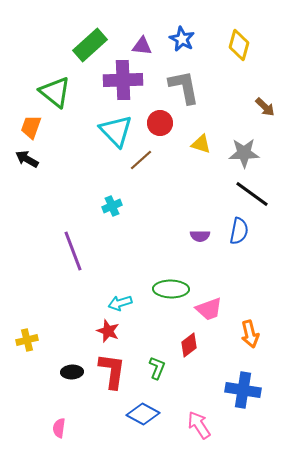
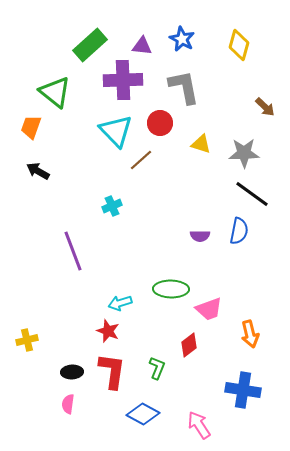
black arrow: moved 11 px right, 12 px down
pink semicircle: moved 9 px right, 24 px up
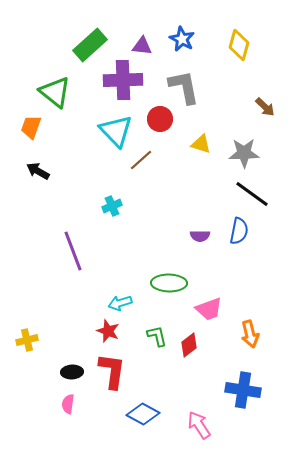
red circle: moved 4 px up
green ellipse: moved 2 px left, 6 px up
green L-shape: moved 32 px up; rotated 35 degrees counterclockwise
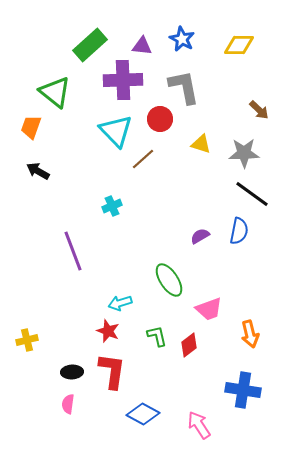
yellow diamond: rotated 76 degrees clockwise
brown arrow: moved 6 px left, 3 px down
brown line: moved 2 px right, 1 px up
purple semicircle: rotated 150 degrees clockwise
green ellipse: moved 3 px up; rotated 56 degrees clockwise
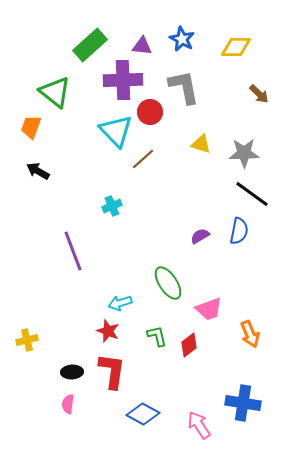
yellow diamond: moved 3 px left, 2 px down
brown arrow: moved 16 px up
red circle: moved 10 px left, 7 px up
green ellipse: moved 1 px left, 3 px down
orange arrow: rotated 8 degrees counterclockwise
blue cross: moved 13 px down
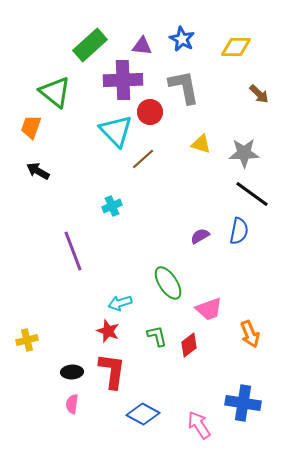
pink semicircle: moved 4 px right
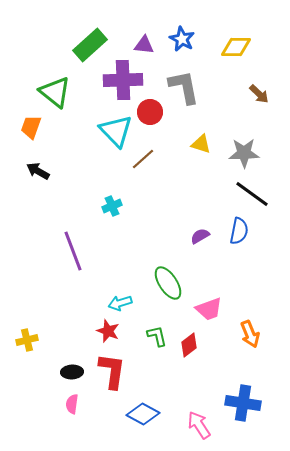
purple triangle: moved 2 px right, 1 px up
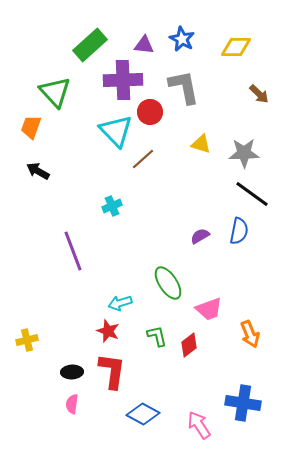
green triangle: rotated 8 degrees clockwise
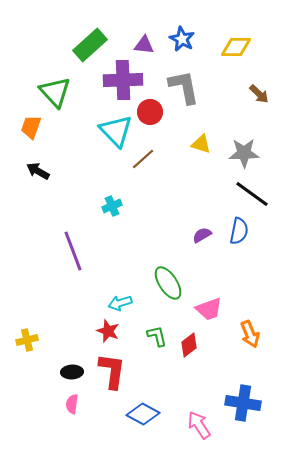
purple semicircle: moved 2 px right, 1 px up
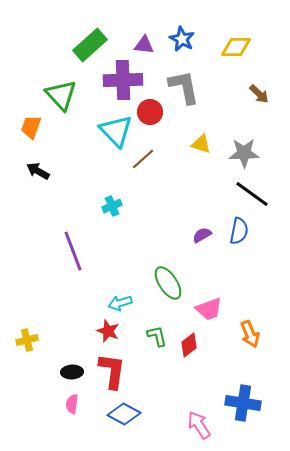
green triangle: moved 6 px right, 3 px down
blue diamond: moved 19 px left
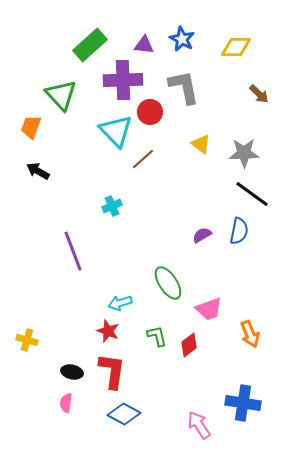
yellow triangle: rotated 20 degrees clockwise
yellow cross: rotated 30 degrees clockwise
black ellipse: rotated 15 degrees clockwise
pink semicircle: moved 6 px left, 1 px up
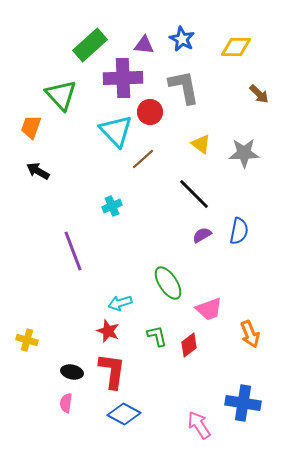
purple cross: moved 2 px up
black line: moved 58 px left; rotated 9 degrees clockwise
